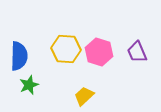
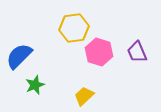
yellow hexagon: moved 8 px right, 21 px up; rotated 12 degrees counterclockwise
blue semicircle: rotated 136 degrees counterclockwise
green star: moved 6 px right
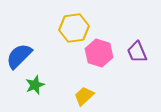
pink hexagon: moved 1 px down
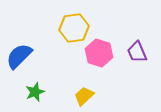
green star: moved 7 px down
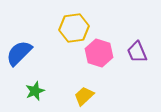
blue semicircle: moved 3 px up
green star: moved 1 px up
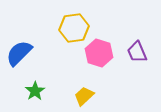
green star: rotated 12 degrees counterclockwise
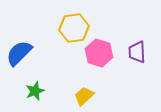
purple trapezoid: rotated 20 degrees clockwise
green star: rotated 12 degrees clockwise
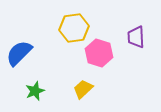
purple trapezoid: moved 1 px left, 15 px up
yellow trapezoid: moved 1 px left, 7 px up
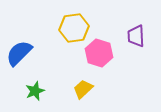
purple trapezoid: moved 1 px up
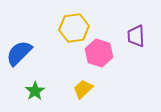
green star: rotated 12 degrees counterclockwise
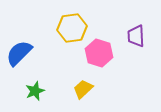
yellow hexagon: moved 2 px left
green star: rotated 12 degrees clockwise
